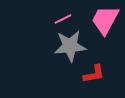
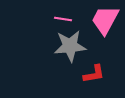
pink line: rotated 36 degrees clockwise
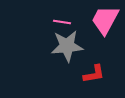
pink line: moved 1 px left, 3 px down
gray star: moved 3 px left
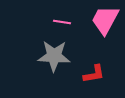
gray star: moved 13 px left, 10 px down; rotated 8 degrees clockwise
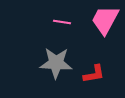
gray star: moved 2 px right, 7 px down
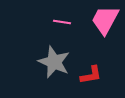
gray star: moved 2 px left, 1 px up; rotated 20 degrees clockwise
red L-shape: moved 3 px left, 1 px down
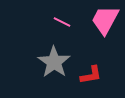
pink line: rotated 18 degrees clockwise
gray star: rotated 12 degrees clockwise
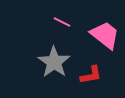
pink trapezoid: moved 15 px down; rotated 100 degrees clockwise
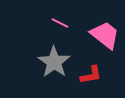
pink line: moved 2 px left, 1 px down
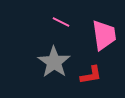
pink line: moved 1 px right, 1 px up
pink trapezoid: moved 1 px left; rotated 44 degrees clockwise
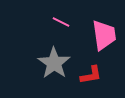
gray star: moved 1 px down
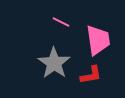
pink trapezoid: moved 6 px left, 5 px down
